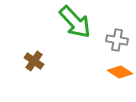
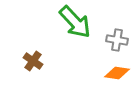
brown cross: moved 1 px left
orange diamond: moved 3 px left, 1 px down; rotated 25 degrees counterclockwise
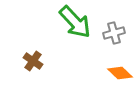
gray cross: moved 3 px left, 7 px up; rotated 25 degrees counterclockwise
orange diamond: moved 3 px right; rotated 35 degrees clockwise
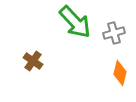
orange diamond: rotated 60 degrees clockwise
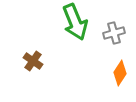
green arrow: rotated 21 degrees clockwise
orange diamond: rotated 20 degrees clockwise
